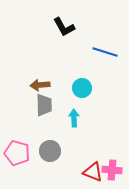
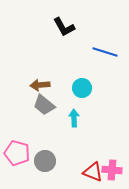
gray trapezoid: rotated 130 degrees clockwise
gray circle: moved 5 px left, 10 px down
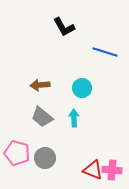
gray trapezoid: moved 2 px left, 12 px down
gray circle: moved 3 px up
red triangle: moved 2 px up
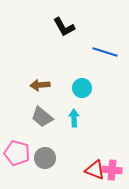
red triangle: moved 2 px right
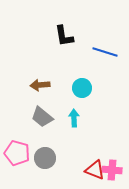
black L-shape: moved 9 px down; rotated 20 degrees clockwise
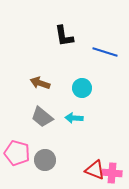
brown arrow: moved 2 px up; rotated 24 degrees clockwise
cyan arrow: rotated 84 degrees counterclockwise
gray circle: moved 2 px down
pink cross: moved 3 px down
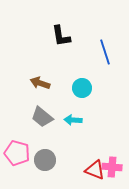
black L-shape: moved 3 px left
blue line: rotated 55 degrees clockwise
cyan arrow: moved 1 px left, 2 px down
pink cross: moved 6 px up
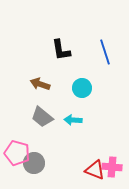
black L-shape: moved 14 px down
brown arrow: moved 1 px down
gray circle: moved 11 px left, 3 px down
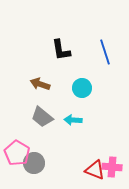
pink pentagon: rotated 15 degrees clockwise
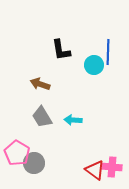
blue line: moved 3 px right; rotated 20 degrees clockwise
cyan circle: moved 12 px right, 23 px up
gray trapezoid: rotated 20 degrees clockwise
red triangle: rotated 15 degrees clockwise
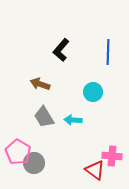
black L-shape: rotated 50 degrees clockwise
cyan circle: moved 1 px left, 27 px down
gray trapezoid: moved 2 px right
pink pentagon: moved 1 px right, 1 px up
pink cross: moved 11 px up
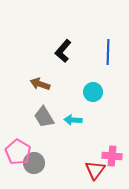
black L-shape: moved 2 px right, 1 px down
red triangle: rotated 30 degrees clockwise
